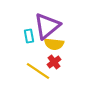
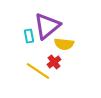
yellow semicircle: moved 10 px right
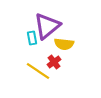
cyan rectangle: moved 3 px right, 2 px down
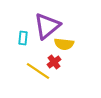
cyan rectangle: moved 9 px left; rotated 16 degrees clockwise
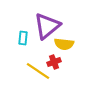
red cross: rotated 16 degrees clockwise
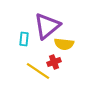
cyan rectangle: moved 1 px right, 1 px down
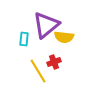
purple triangle: moved 1 px left, 1 px up
yellow semicircle: moved 7 px up
yellow line: rotated 25 degrees clockwise
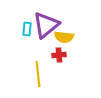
cyan rectangle: moved 3 px right, 10 px up
red cross: moved 5 px right, 7 px up; rotated 16 degrees clockwise
yellow line: moved 3 px down; rotated 25 degrees clockwise
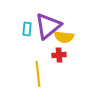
purple triangle: moved 2 px right, 1 px down
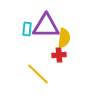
purple triangle: moved 2 px left; rotated 40 degrees clockwise
yellow semicircle: moved 1 px down; rotated 90 degrees counterclockwise
yellow line: rotated 40 degrees counterclockwise
